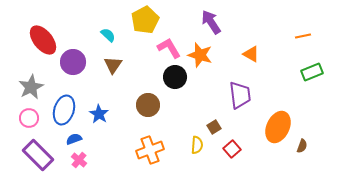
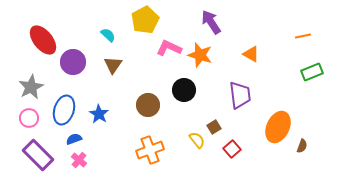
pink L-shape: rotated 35 degrees counterclockwise
black circle: moved 9 px right, 13 px down
yellow semicircle: moved 5 px up; rotated 42 degrees counterclockwise
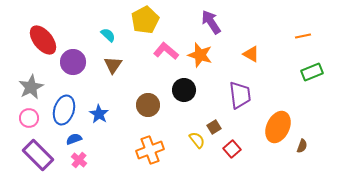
pink L-shape: moved 3 px left, 3 px down; rotated 15 degrees clockwise
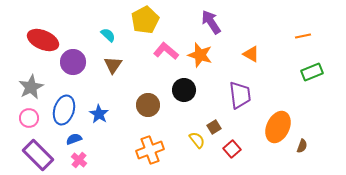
red ellipse: rotated 28 degrees counterclockwise
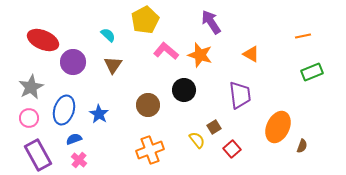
purple rectangle: rotated 16 degrees clockwise
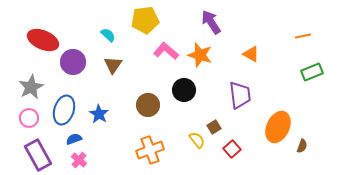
yellow pentagon: rotated 20 degrees clockwise
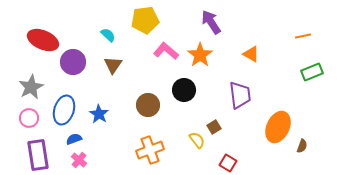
orange star: rotated 20 degrees clockwise
red square: moved 4 px left, 14 px down; rotated 18 degrees counterclockwise
purple rectangle: rotated 20 degrees clockwise
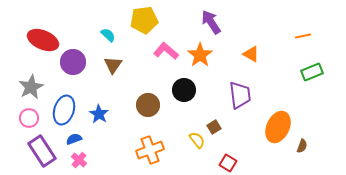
yellow pentagon: moved 1 px left
purple rectangle: moved 4 px right, 4 px up; rotated 24 degrees counterclockwise
